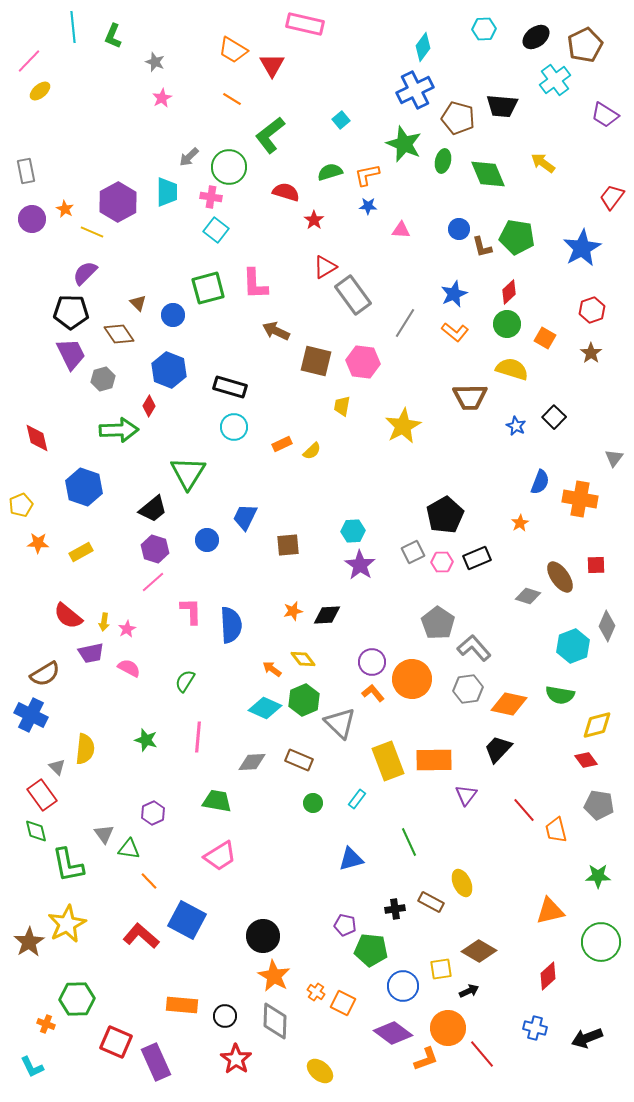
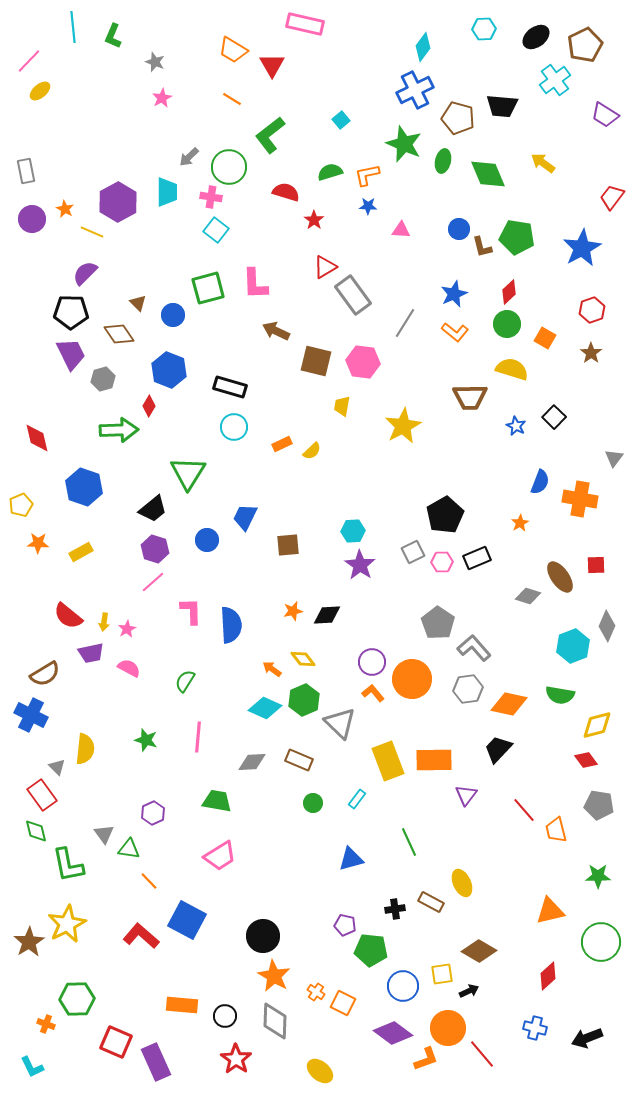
yellow square at (441, 969): moved 1 px right, 5 px down
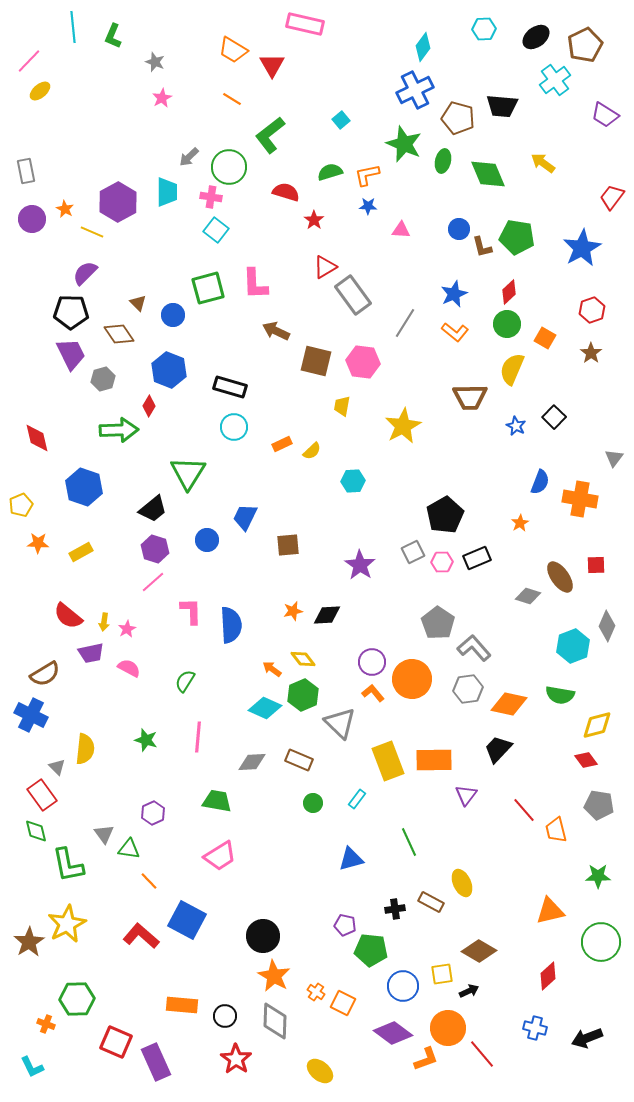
yellow semicircle at (512, 369): rotated 84 degrees counterclockwise
cyan hexagon at (353, 531): moved 50 px up
green hexagon at (304, 700): moved 1 px left, 5 px up
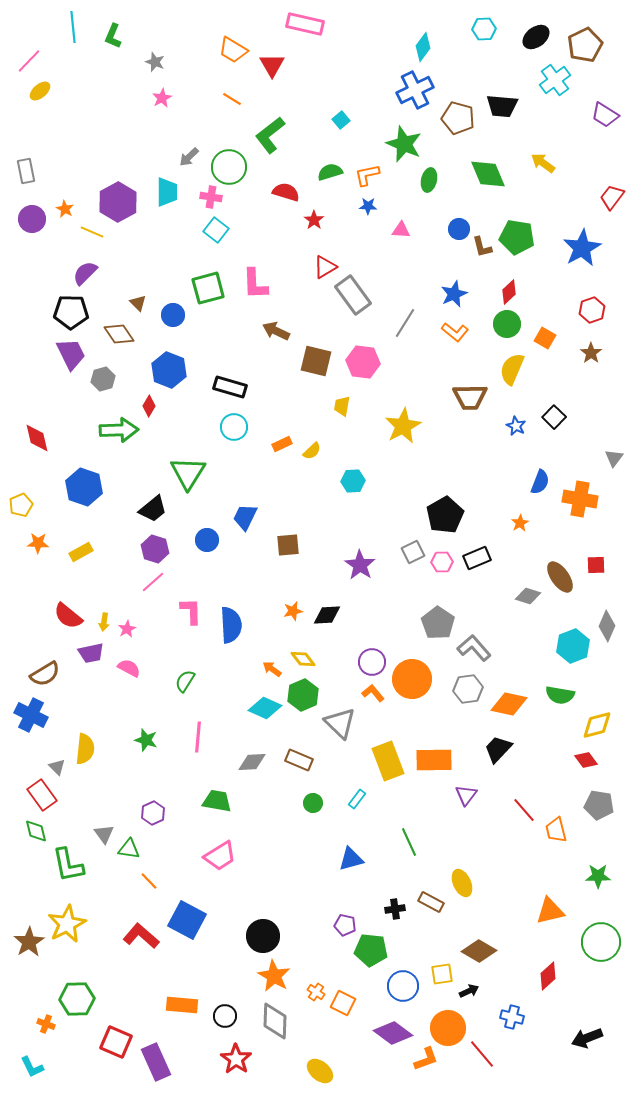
green ellipse at (443, 161): moved 14 px left, 19 px down
blue cross at (535, 1028): moved 23 px left, 11 px up
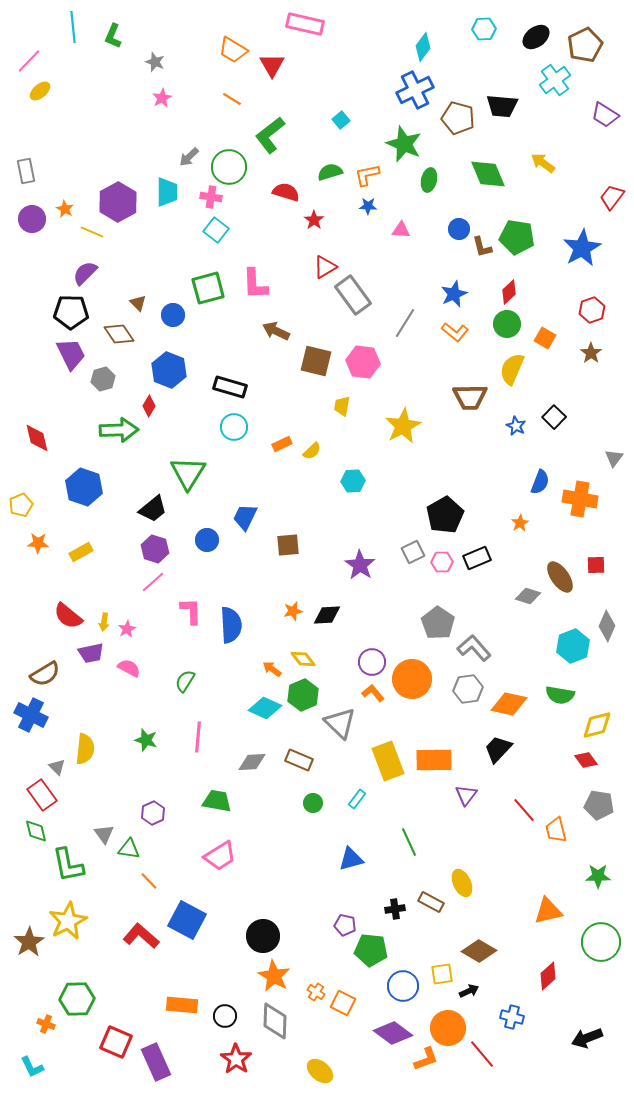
orange triangle at (550, 911): moved 2 px left
yellow star at (67, 924): moved 1 px right, 3 px up
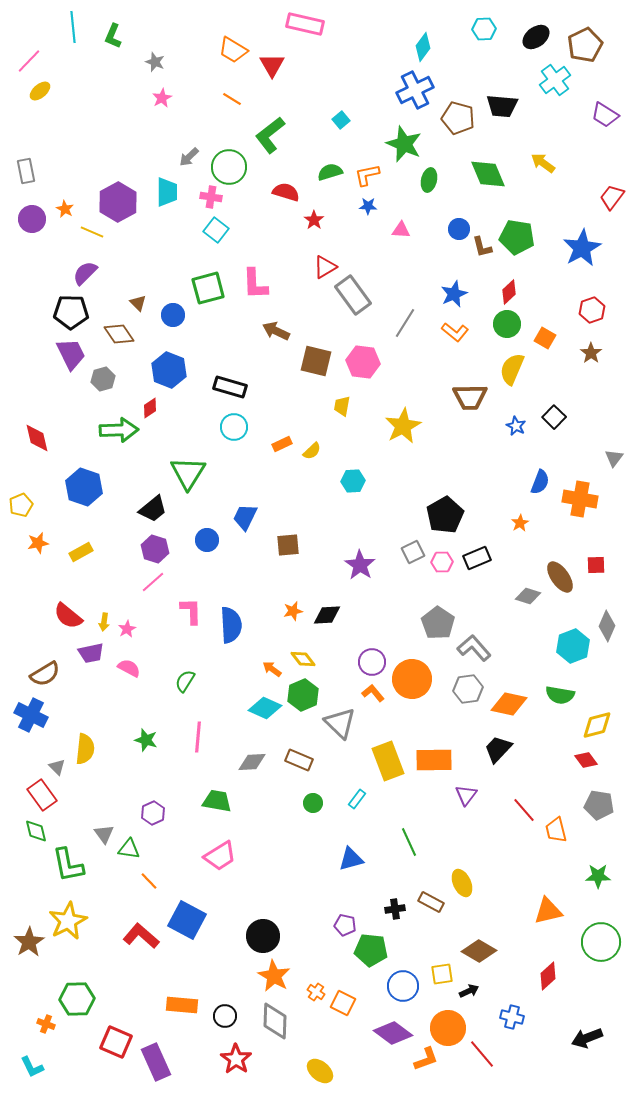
red diamond at (149, 406): moved 1 px right, 2 px down; rotated 25 degrees clockwise
orange star at (38, 543): rotated 15 degrees counterclockwise
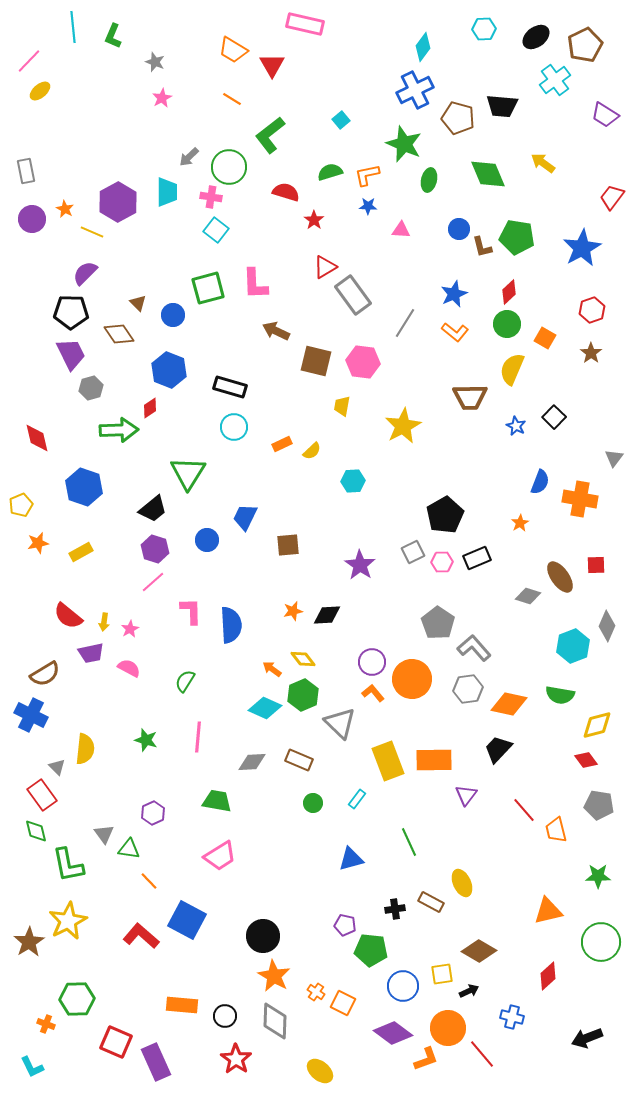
gray hexagon at (103, 379): moved 12 px left, 9 px down
pink star at (127, 629): moved 3 px right
